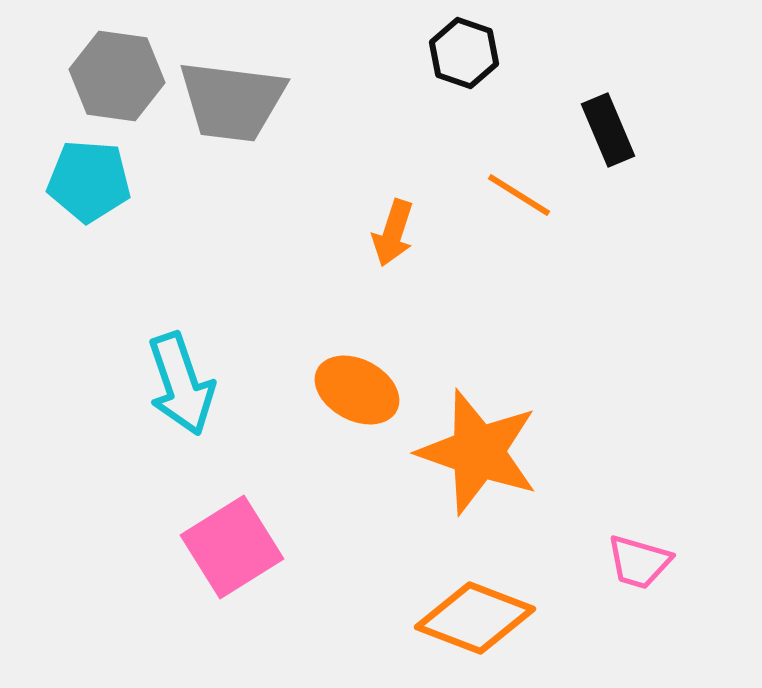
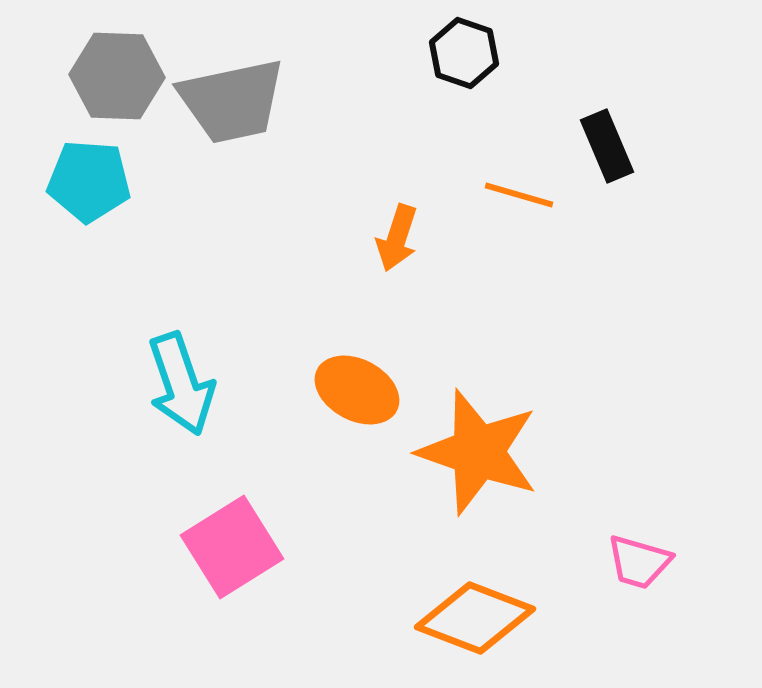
gray hexagon: rotated 6 degrees counterclockwise
gray trapezoid: rotated 19 degrees counterclockwise
black rectangle: moved 1 px left, 16 px down
orange line: rotated 16 degrees counterclockwise
orange arrow: moved 4 px right, 5 px down
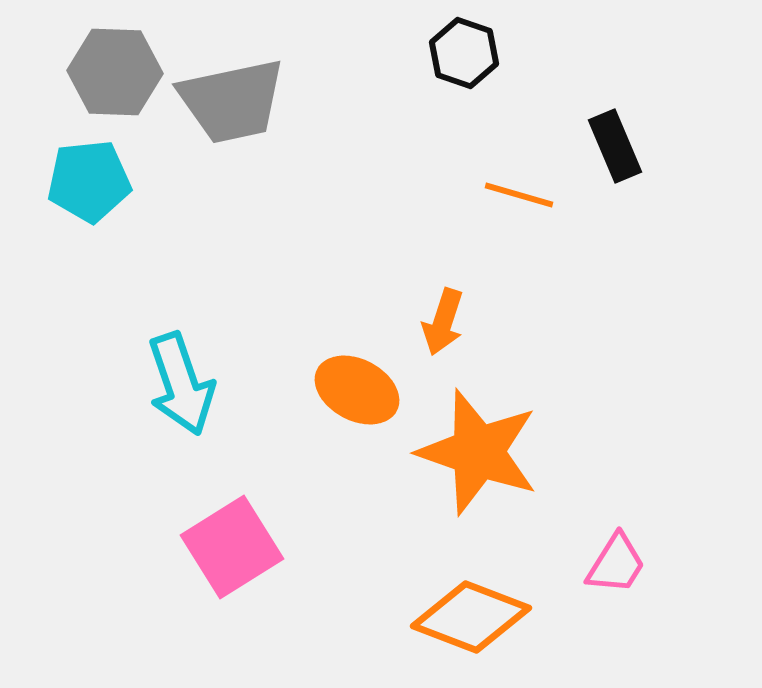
gray hexagon: moved 2 px left, 4 px up
black rectangle: moved 8 px right
cyan pentagon: rotated 10 degrees counterclockwise
orange arrow: moved 46 px right, 84 px down
pink trapezoid: moved 23 px left, 2 px down; rotated 74 degrees counterclockwise
orange diamond: moved 4 px left, 1 px up
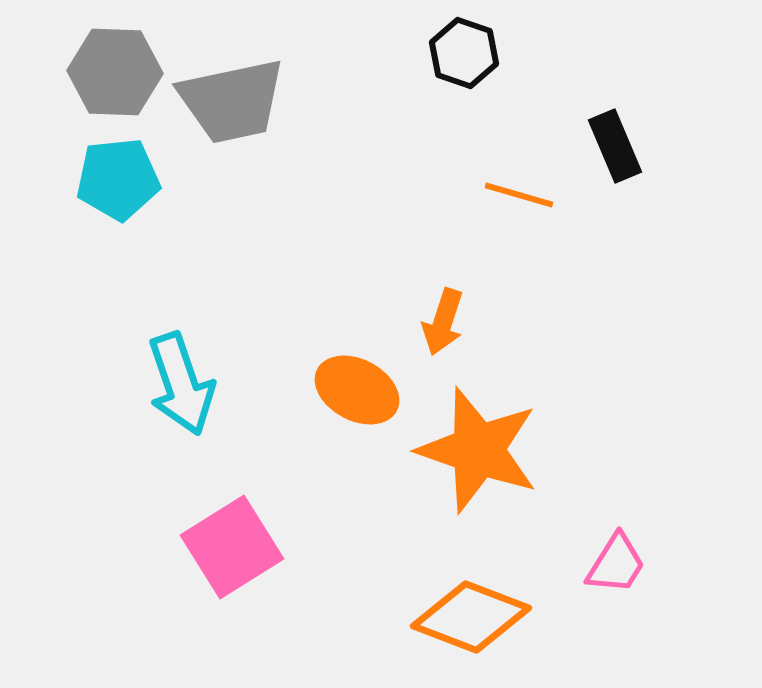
cyan pentagon: moved 29 px right, 2 px up
orange star: moved 2 px up
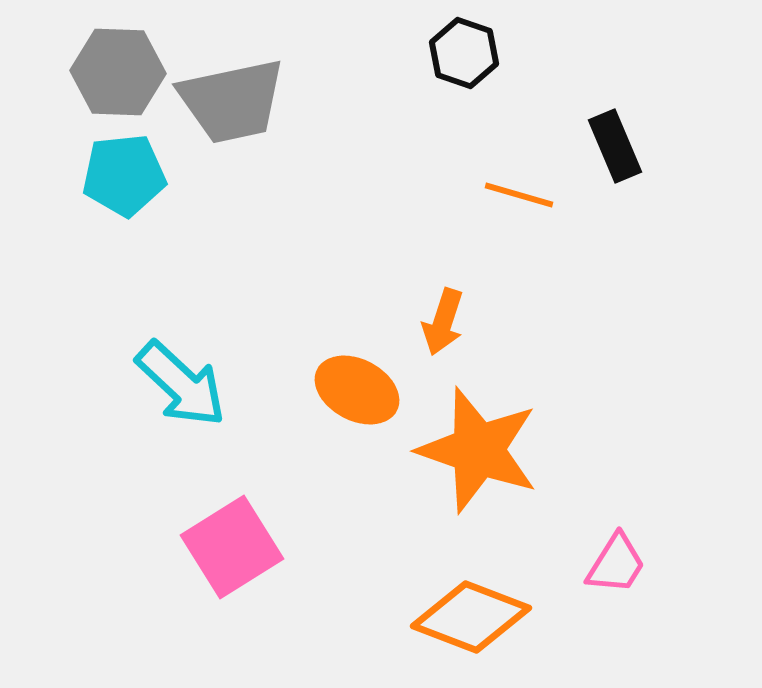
gray hexagon: moved 3 px right
cyan pentagon: moved 6 px right, 4 px up
cyan arrow: rotated 28 degrees counterclockwise
